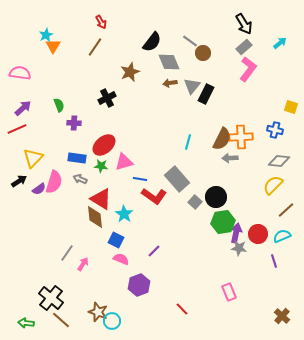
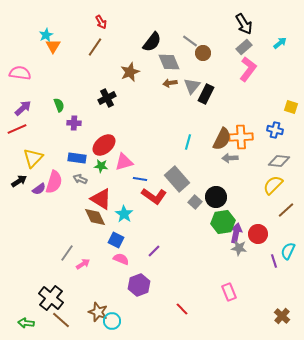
brown diamond at (95, 217): rotated 20 degrees counterclockwise
cyan semicircle at (282, 236): moved 6 px right, 15 px down; rotated 42 degrees counterclockwise
pink arrow at (83, 264): rotated 24 degrees clockwise
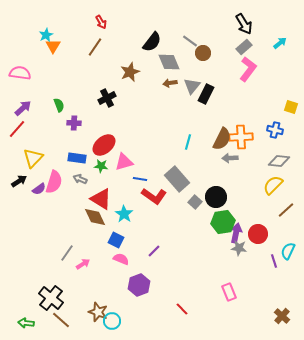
red line at (17, 129): rotated 24 degrees counterclockwise
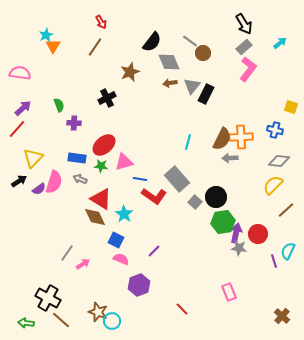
black cross at (51, 298): moved 3 px left; rotated 10 degrees counterclockwise
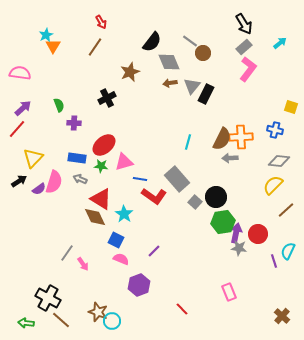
pink arrow at (83, 264): rotated 88 degrees clockwise
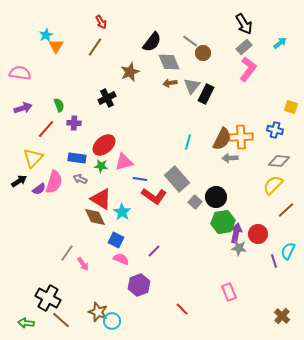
orange triangle at (53, 46): moved 3 px right
purple arrow at (23, 108): rotated 24 degrees clockwise
red line at (17, 129): moved 29 px right
cyan star at (124, 214): moved 2 px left, 2 px up
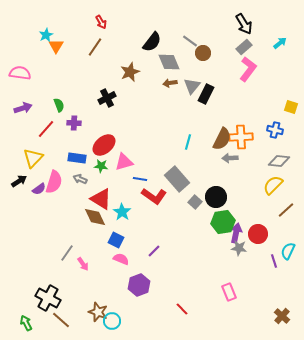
green arrow at (26, 323): rotated 56 degrees clockwise
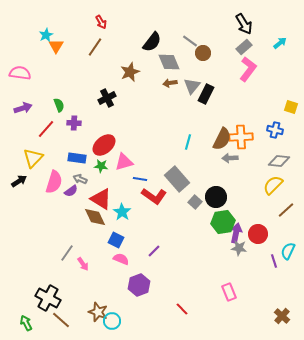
purple semicircle at (39, 189): moved 32 px right, 2 px down
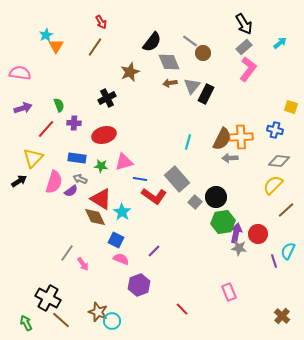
red ellipse at (104, 145): moved 10 px up; rotated 25 degrees clockwise
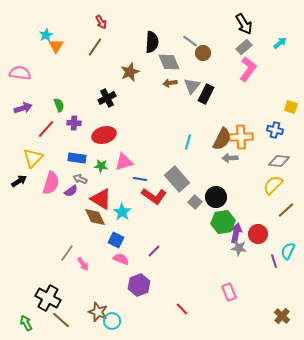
black semicircle at (152, 42): rotated 35 degrees counterclockwise
pink semicircle at (54, 182): moved 3 px left, 1 px down
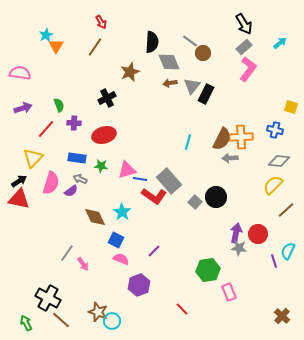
pink triangle at (124, 162): moved 3 px right, 8 px down
gray rectangle at (177, 179): moved 8 px left, 2 px down
red triangle at (101, 199): moved 82 px left; rotated 20 degrees counterclockwise
green hexagon at (223, 222): moved 15 px left, 48 px down
